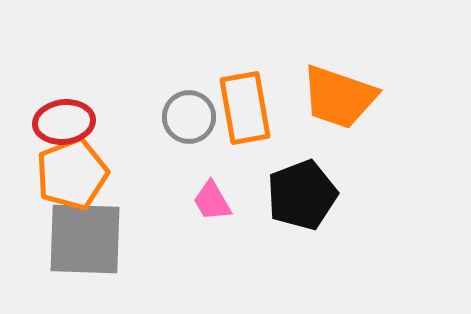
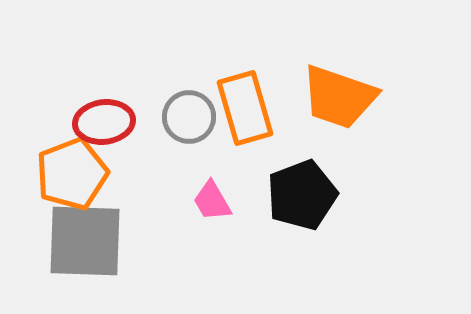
orange rectangle: rotated 6 degrees counterclockwise
red ellipse: moved 40 px right
gray square: moved 2 px down
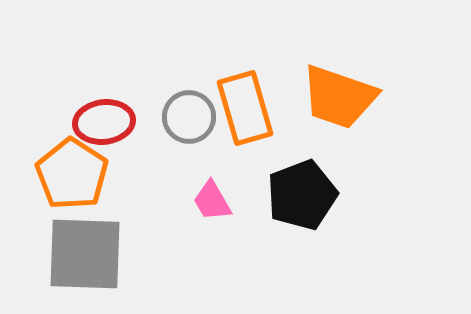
orange pentagon: rotated 18 degrees counterclockwise
gray square: moved 13 px down
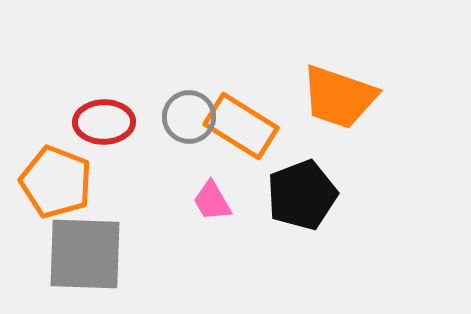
orange rectangle: moved 4 px left, 18 px down; rotated 42 degrees counterclockwise
red ellipse: rotated 6 degrees clockwise
orange pentagon: moved 16 px left, 8 px down; rotated 12 degrees counterclockwise
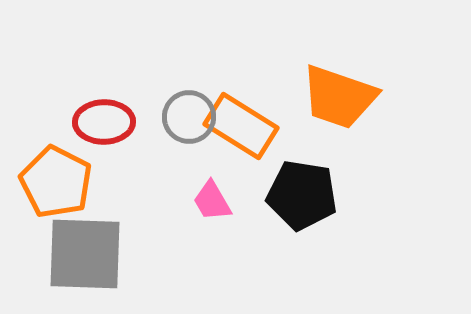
orange pentagon: rotated 6 degrees clockwise
black pentagon: rotated 30 degrees clockwise
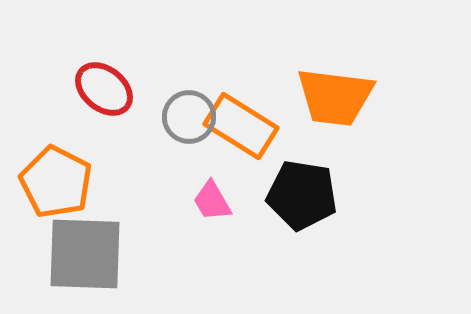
orange trapezoid: moved 4 px left; rotated 12 degrees counterclockwise
red ellipse: moved 33 px up; rotated 40 degrees clockwise
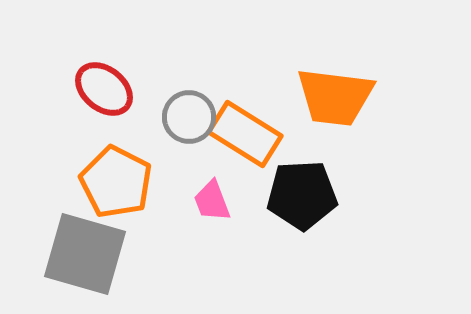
orange rectangle: moved 4 px right, 8 px down
orange pentagon: moved 60 px right
black pentagon: rotated 12 degrees counterclockwise
pink trapezoid: rotated 9 degrees clockwise
gray square: rotated 14 degrees clockwise
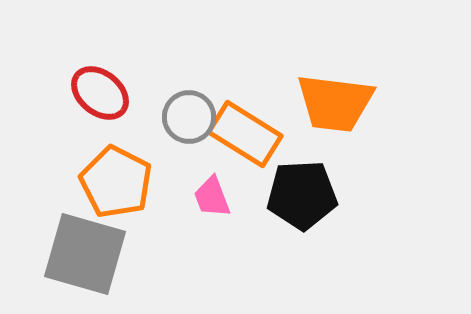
red ellipse: moved 4 px left, 4 px down
orange trapezoid: moved 6 px down
pink trapezoid: moved 4 px up
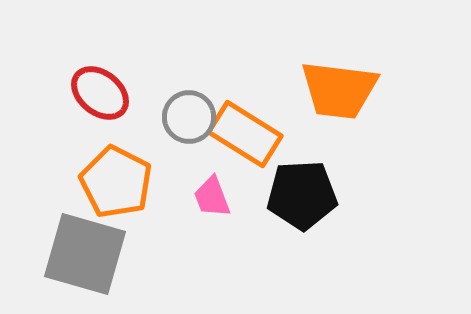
orange trapezoid: moved 4 px right, 13 px up
